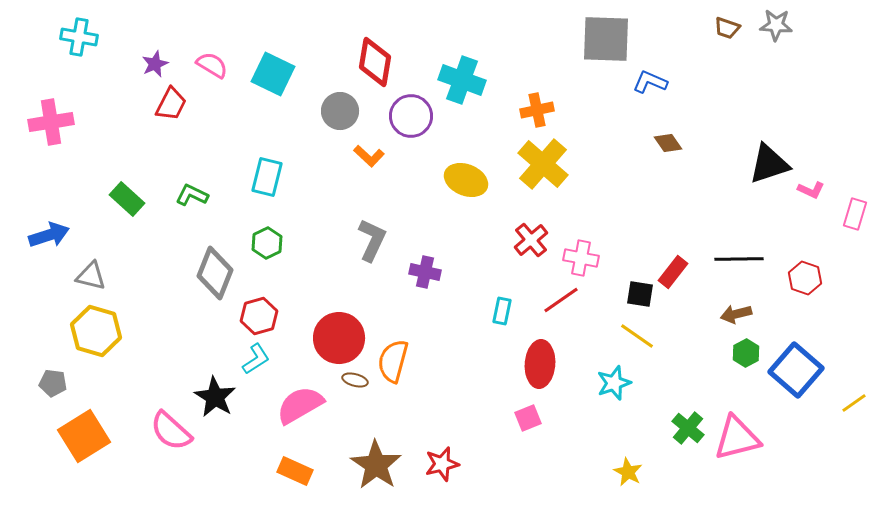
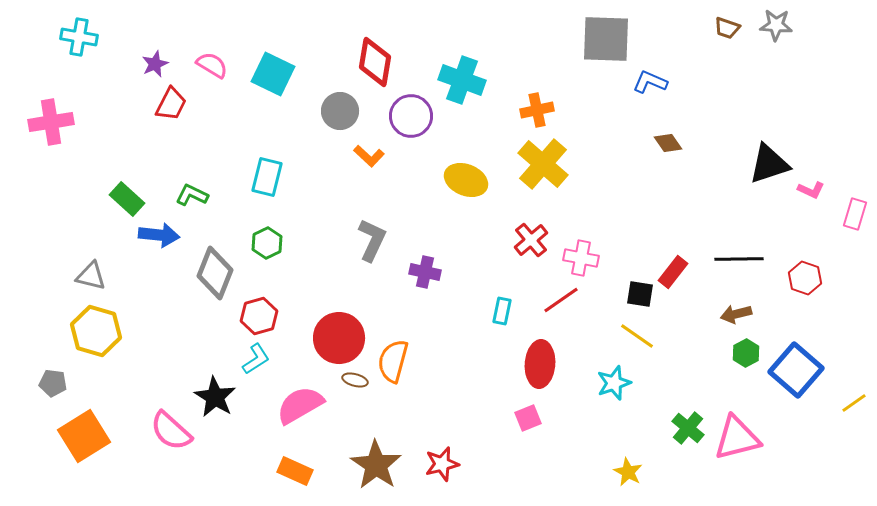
blue arrow at (49, 235): moved 110 px right; rotated 24 degrees clockwise
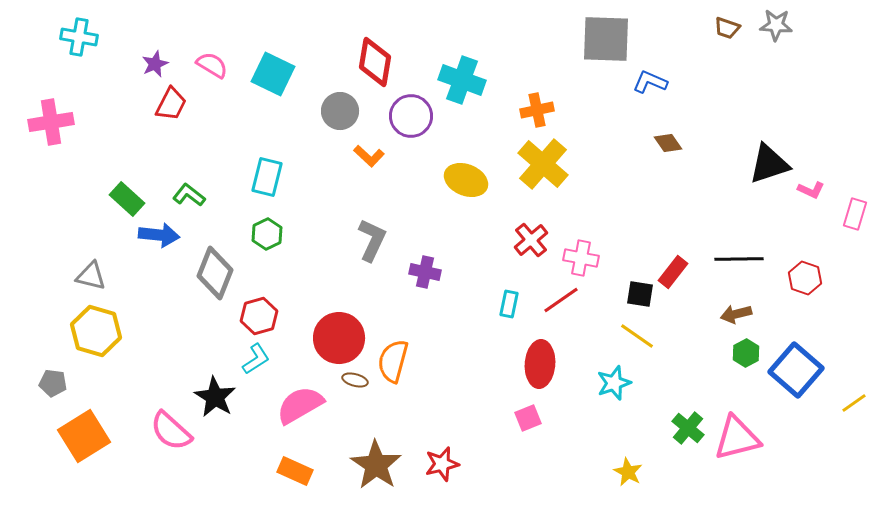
green L-shape at (192, 195): moved 3 px left; rotated 12 degrees clockwise
green hexagon at (267, 243): moved 9 px up
cyan rectangle at (502, 311): moved 7 px right, 7 px up
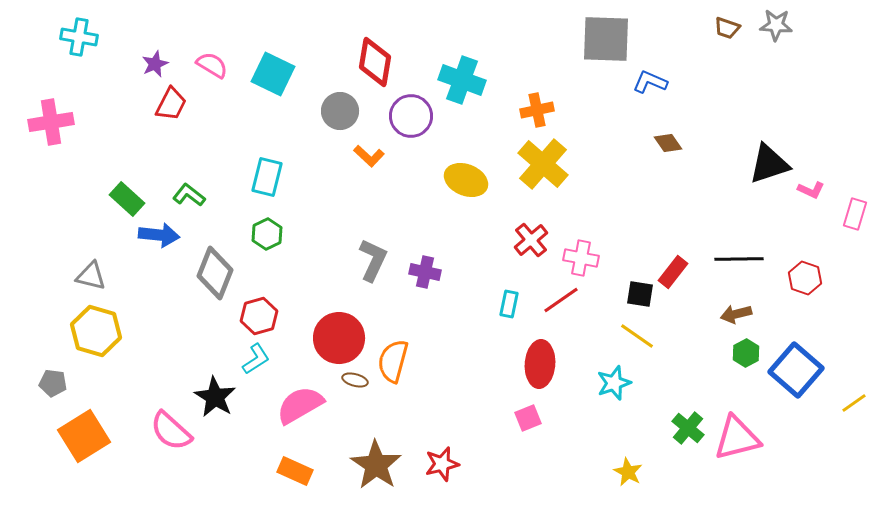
gray L-shape at (372, 240): moved 1 px right, 20 px down
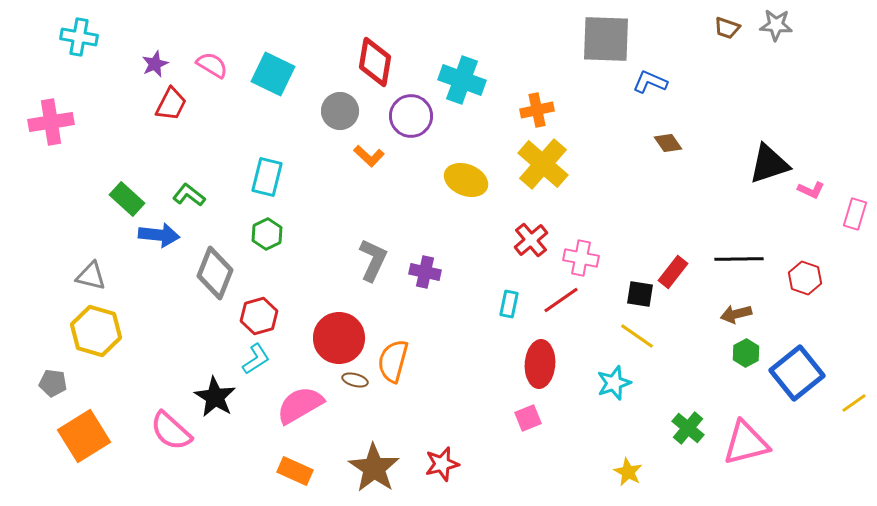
blue square at (796, 370): moved 1 px right, 3 px down; rotated 10 degrees clockwise
pink triangle at (737, 438): moved 9 px right, 5 px down
brown star at (376, 465): moved 2 px left, 3 px down
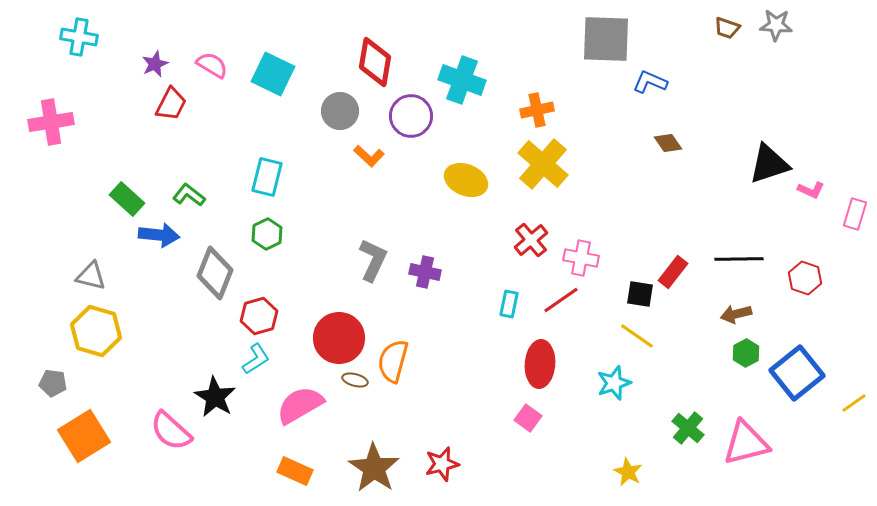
pink square at (528, 418): rotated 32 degrees counterclockwise
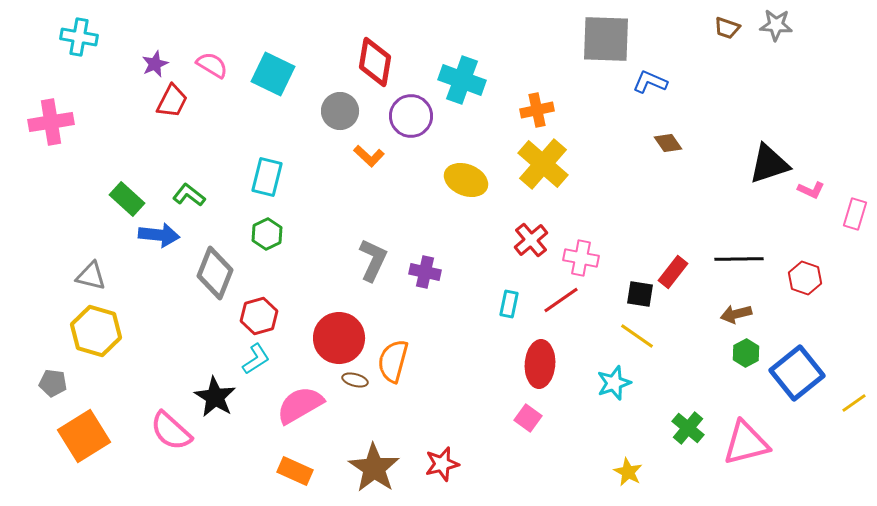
red trapezoid at (171, 104): moved 1 px right, 3 px up
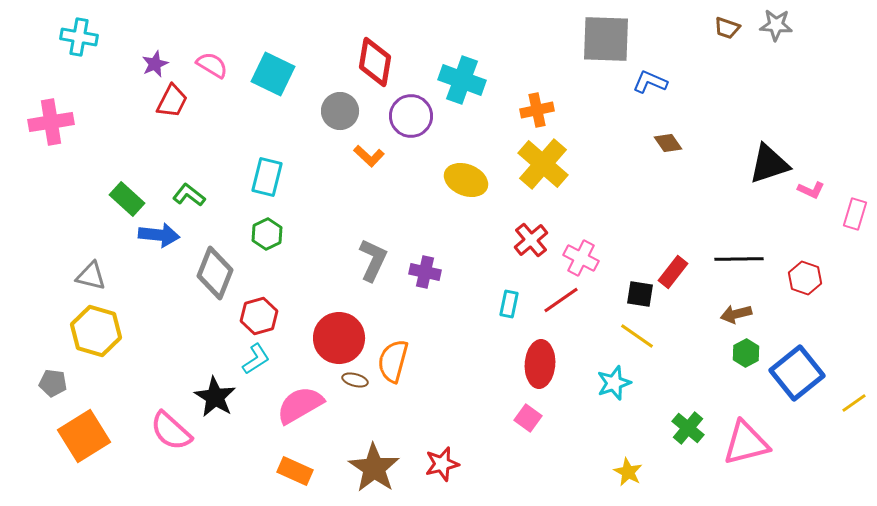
pink cross at (581, 258): rotated 16 degrees clockwise
